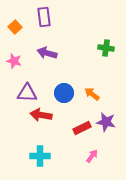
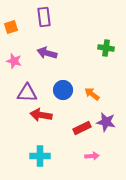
orange square: moved 4 px left; rotated 24 degrees clockwise
blue circle: moved 1 px left, 3 px up
pink arrow: rotated 48 degrees clockwise
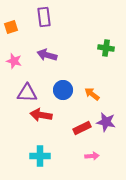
purple arrow: moved 2 px down
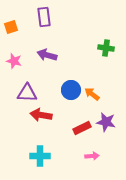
blue circle: moved 8 px right
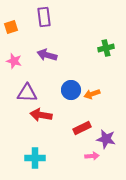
green cross: rotated 21 degrees counterclockwise
orange arrow: rotated 56 degrees counterclockwise
purple star: moved 17 px down
cyan cross: moved 5 px left, 2 px down
